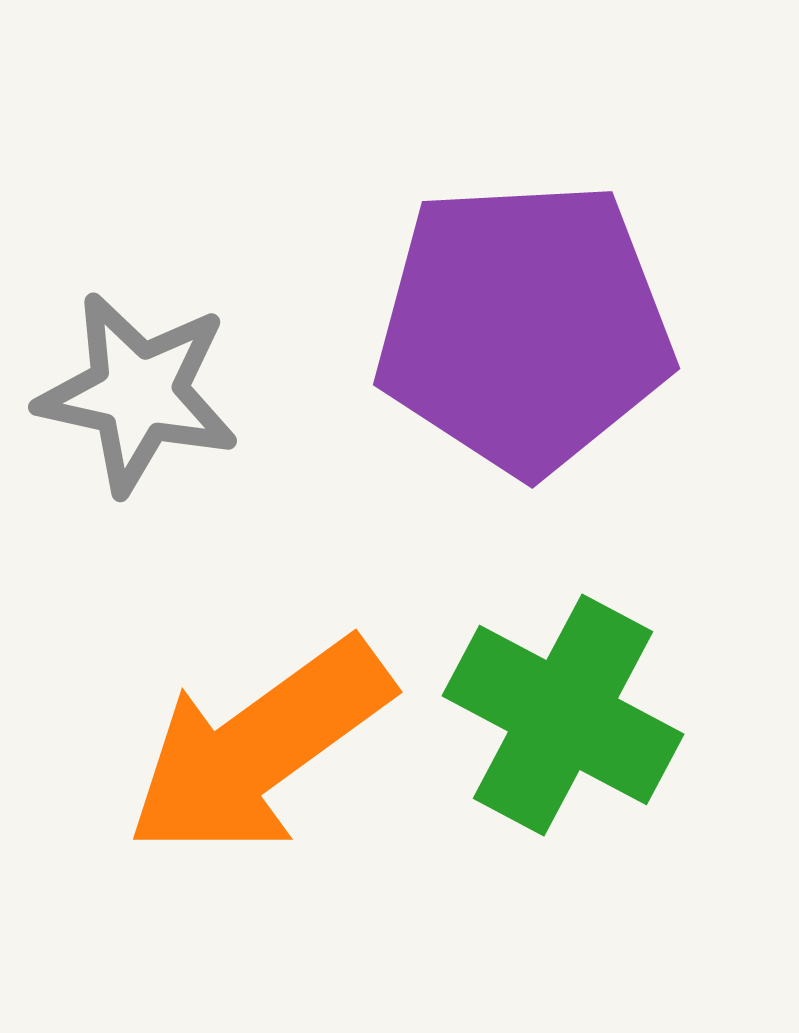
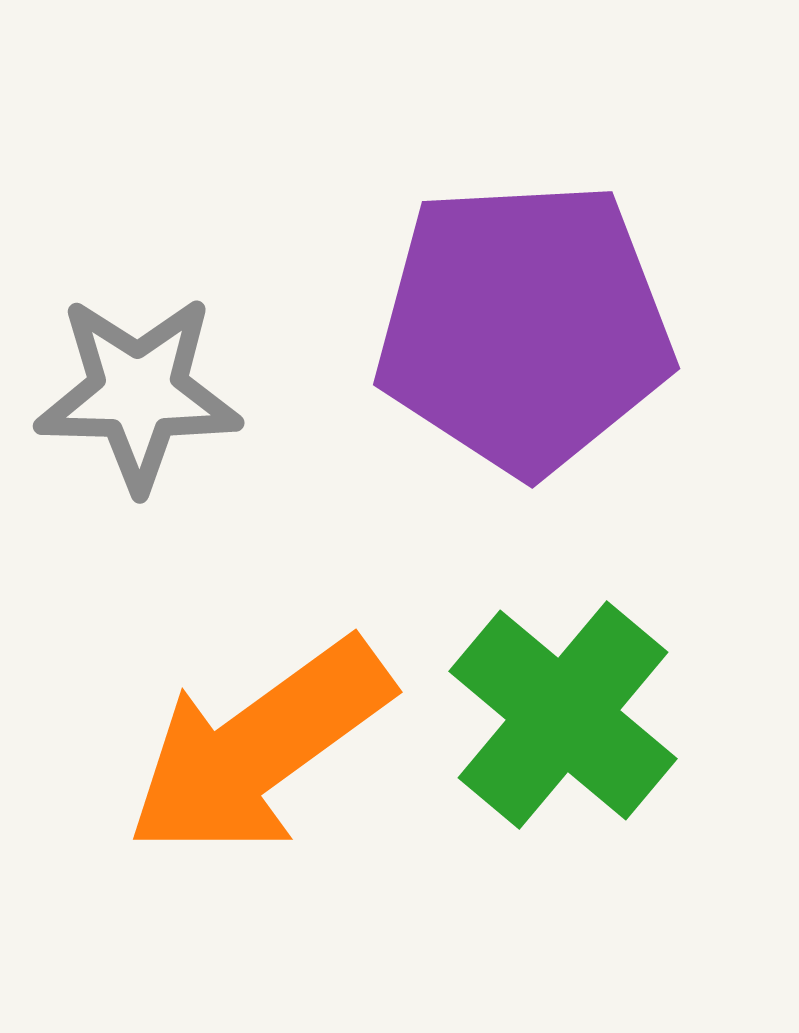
gray star: rotated 11 degrees counterclockwise
green cross: rotated 12 degrees clockwise
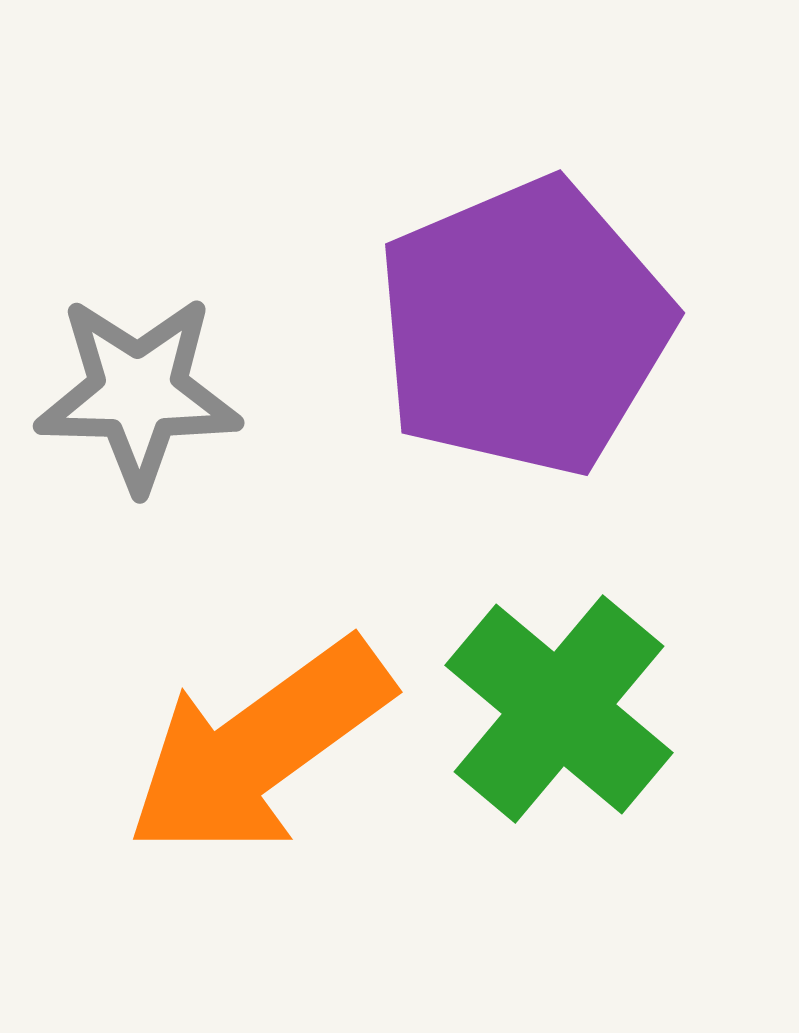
purple pentagon: rotated 20 degrees counterclockwise
green cross: moved 4 px left, 6 px up
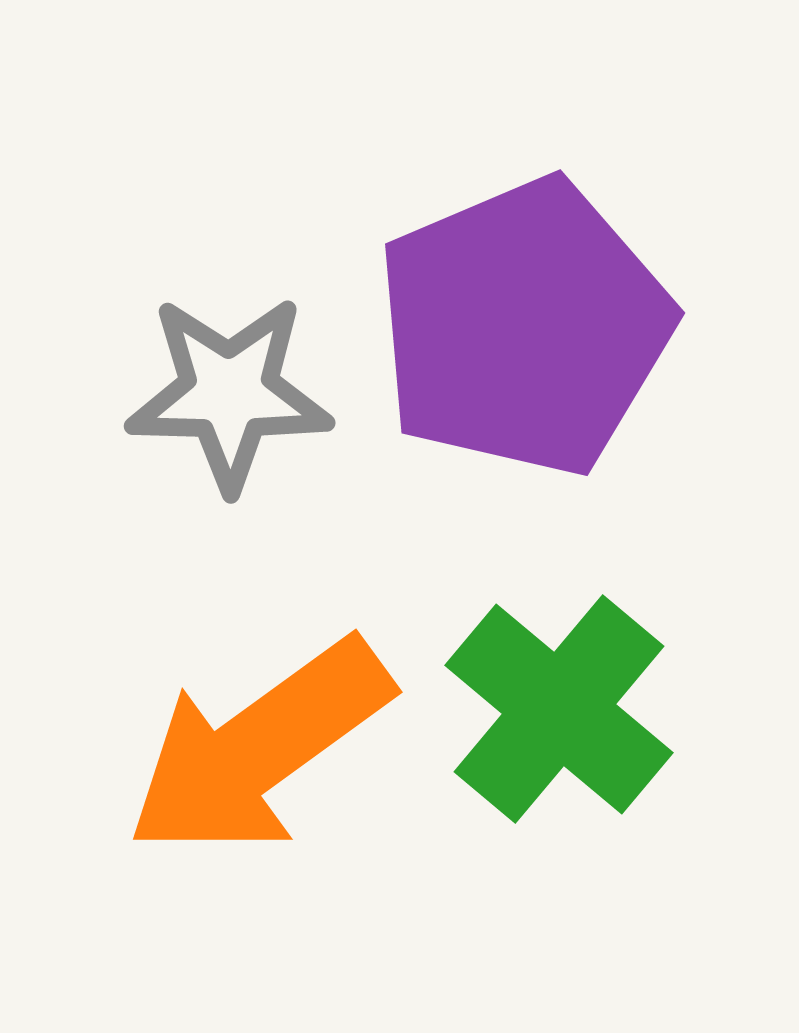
gray star: moved 91 px right
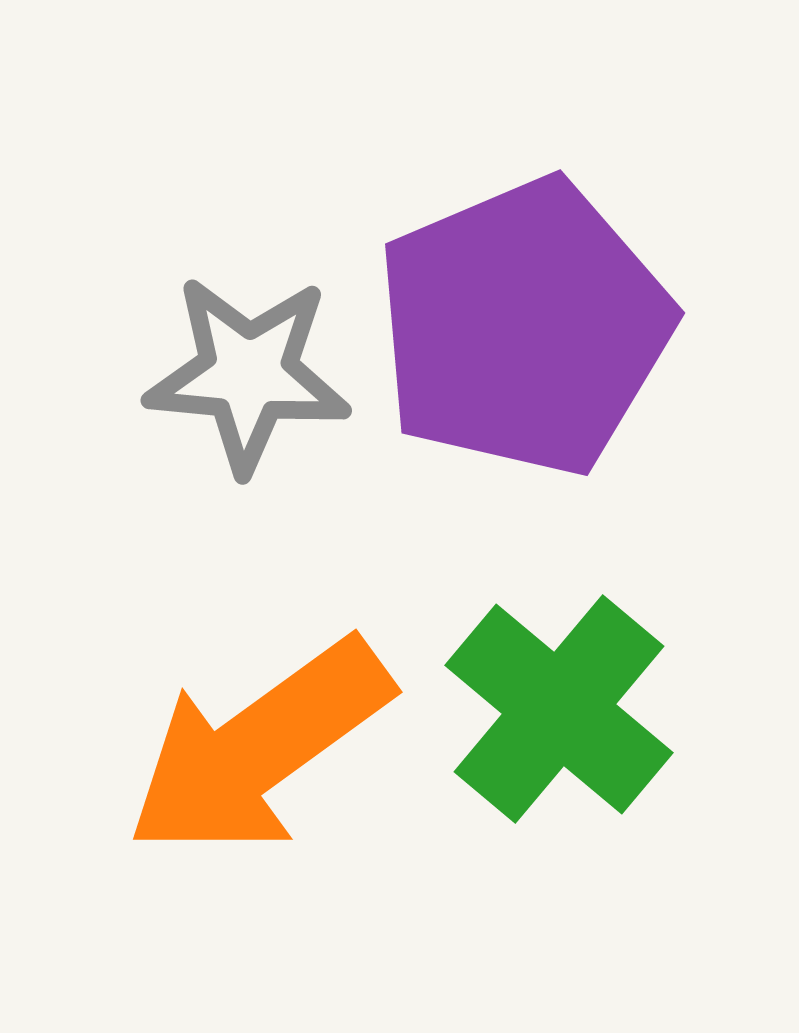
gray star: moved 19 px right, 19 px up; rotated 4 degrees clockwise
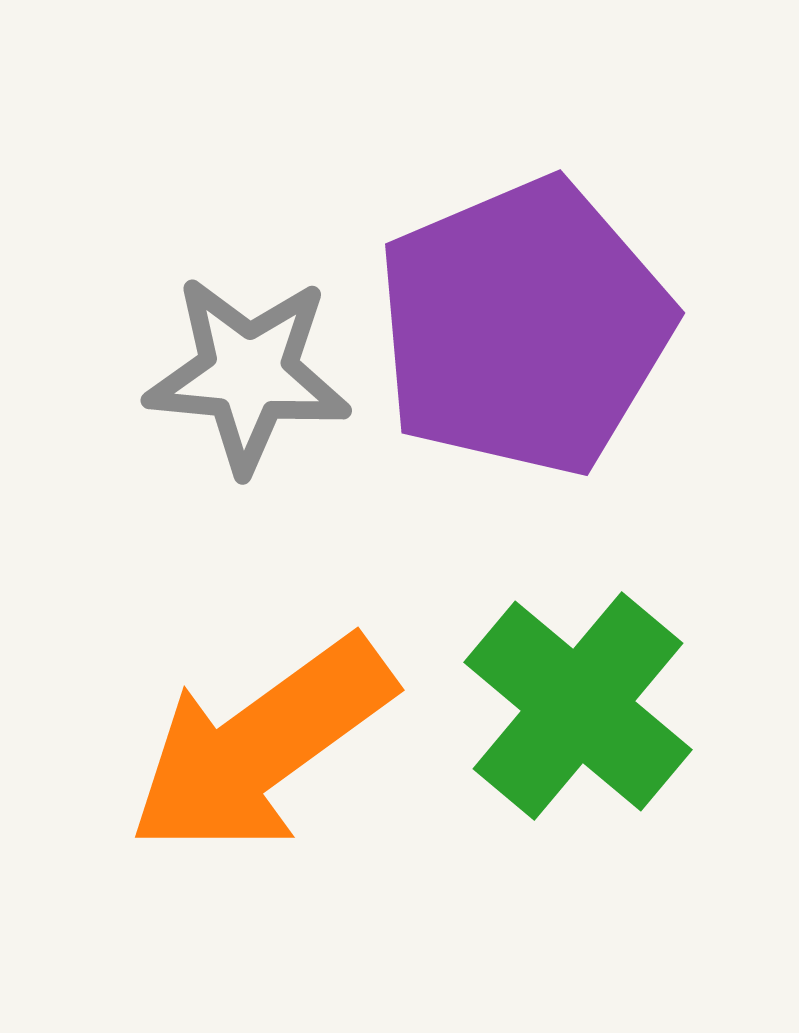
green cross: moved 19 px right, 3 px up
orange arrow: moved 2 px right, 2 px up
